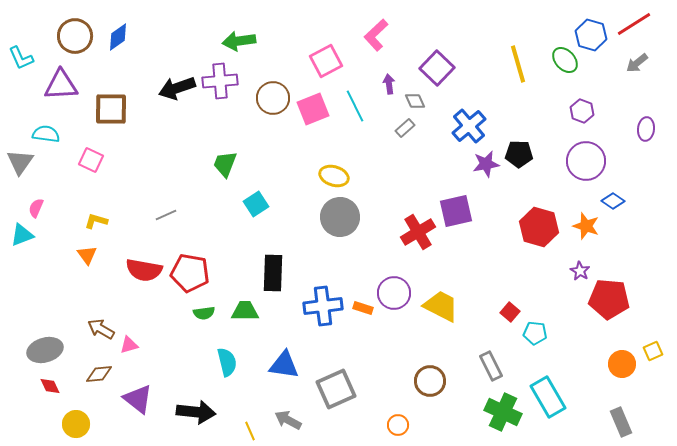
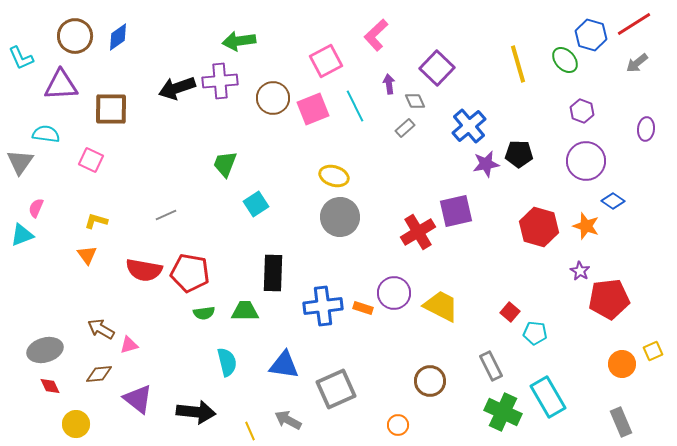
red pentagon at (609, 299): rotated 12 degrees counterclockwise
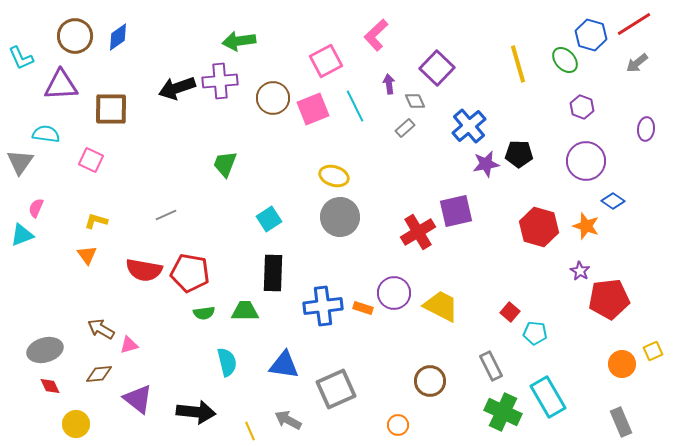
purple hexagon at (582, 111): moved 4 px up
cyan square at (256, 204): moved 13 px right, 15 px down
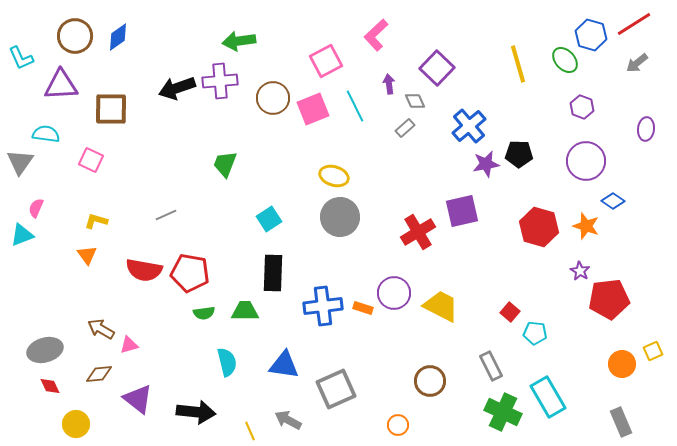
purple square at (456, 211): moved 6 px right
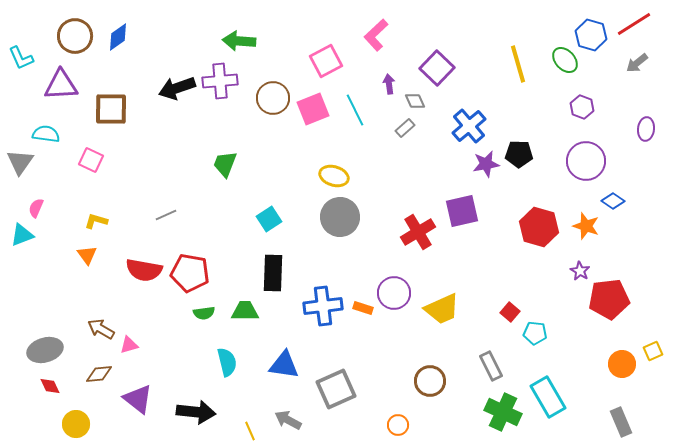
green arrow at (239, 41): rotated 12 degrees clockwise
cyan line at (355, 106): moved 4 px down
yellow trapezoid at (441, 306): moved 1 px right, 3 px down; rotated 129 degrees clockwise
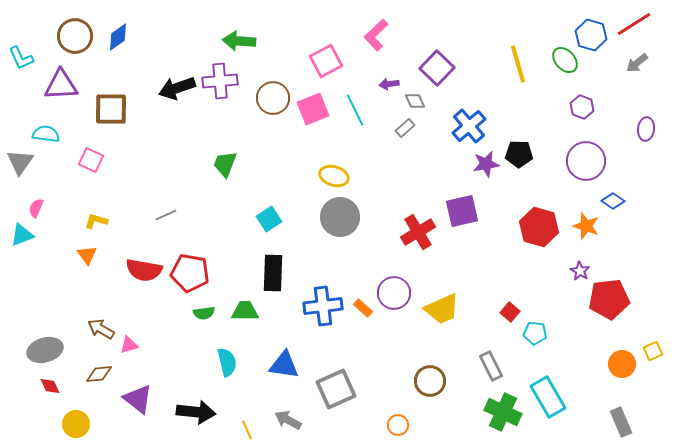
purple arrow at (389, 84): rotated 90 degrees counterclockwise
orange rectangle at (363, 308): rotated 24 degrees clockwise
yellow line at (250, 431): moved 3 px left, 1 px up
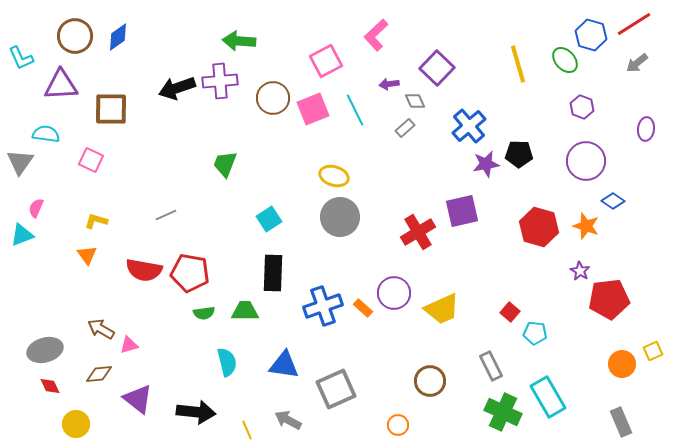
blue cross at (323, 306): rotated 12 degrees counterclockwise
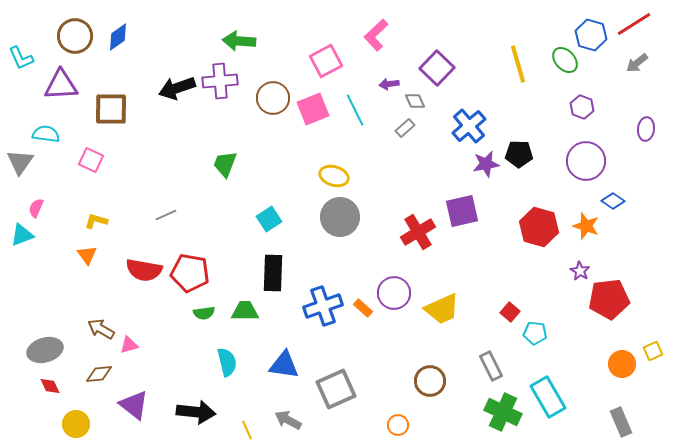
purple triangle at (138, 399): moved 4 px left, 6 px down
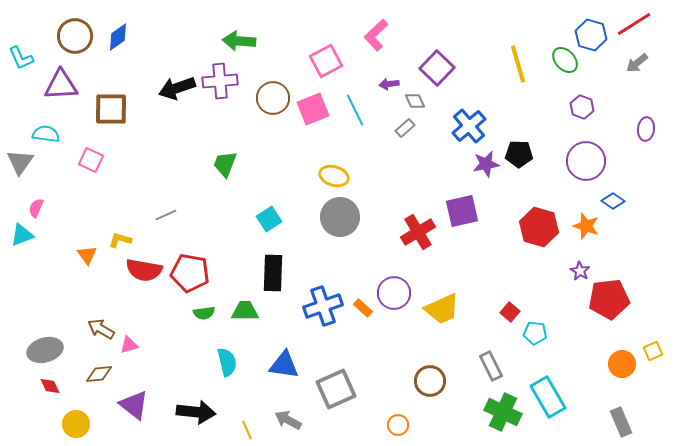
yellow L-shape at (96, 221): moved 24 px right, 19 px down
